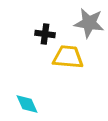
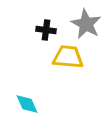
gray star: moved 3 px left, 1 px down; rotated 20 degrees clockwise
black cross: moved 1 px right, 4 px up
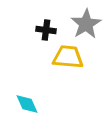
gray star: rotated 12 degrees clockwise
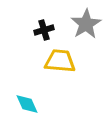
black cross: moved 2 px left; rotated 24 degrees counterclockwise
yellow trapezoid: moved 8 px left, 4 px down
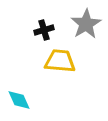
cyan diamond: moved 8 px left, 4 px up
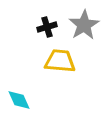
gray star: moved 2 px left, 1 px down
black cross: moved 3 px right, 3 px up
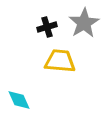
gray star: moved 2 px up
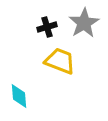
yellow trapezoid: rotated 16 degrees clockwise
cyan diamond: moved 4 px up; rotated 20 degrees clockwise
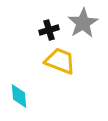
gray star: moved 1 px left
black cross: moved 2 px right, 3 px down
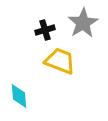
black cross: moved 4 px left
